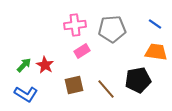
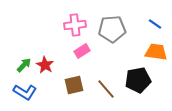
blue L-shape: moved 1 px left, 2 px up
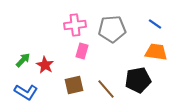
pink rectangle: rotated 42 degrees counterclockwise
green arrow: moved 1 px left, 5 px up
blue L-shape: moved 1 px right
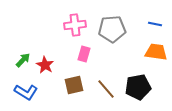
blue line: rotated 24 degrees counterclockwise
pink rectangle: moved 2 px right, 3 px down
black pentagon: moved 7 px down
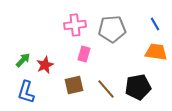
blue line: rotated 48 degrees clockwise
red star: rotated 18 degrees clockwise
blue L-shape: rotated 75 degrees clockwise
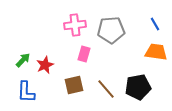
gray pentagon: moved 1 px left, 1 px down
blue L-shape: rotated 15 degrees counterclockwise
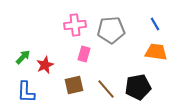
green arrow: moved 3 px up
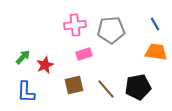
pink rectangle: rotated 56 degrees clockwise
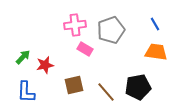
gray pentagon: rotated 16 degrees counterclockwise
pink rectangle: moved 1 px right, 5 px up; rotated 49 degrees clockwise
red star: rotated 12 degrees clockwise
brown line: moved 3 px down
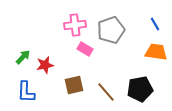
black pentagon: moved 2 px right, 2 px down
